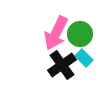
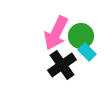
green circle: moved 1 px right, 2 px down
cyan rectangle: moved 3 px right, 6 px up
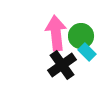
pink arrow: rotated 148 degrees clockwise
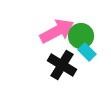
pink arrow: moved 1 px right, 2 px up; rotated 68 degrees clockwise
black cross: rotated 24 degrees counterclockwise
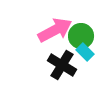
pink arrow: moved 2 px left, 1 px up
cyan rectangle: moved 2 px left
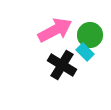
green circle: moved 9 px right, 1 px up
